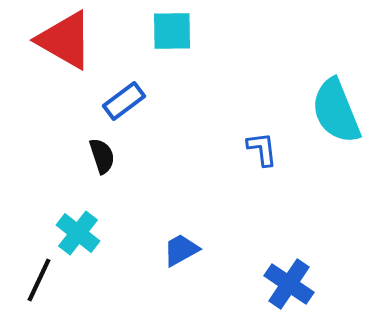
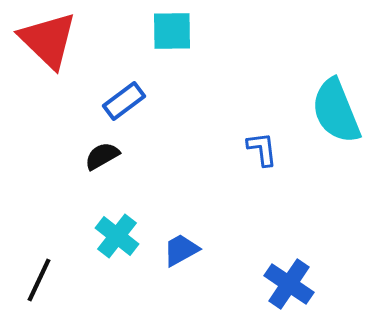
red triangle: moved 17 px left; rotated 14 degrees clockwise
black semicircle: rotated 102 degrees counterclockwise
cyan cross: moved 39 px right, 3 px down
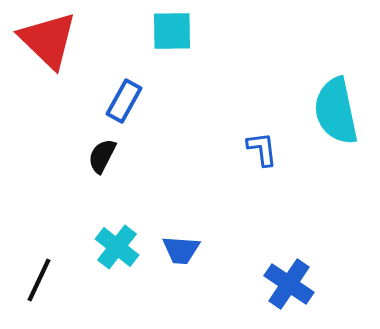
blue rectangle: rotated 24 degrees counterclockwise
cyan semicircle: rotated 10 degrees clockwise
black semicircle: rotated 33 degrees counterclockwise
cyan cross: moved 11 px down
blue trapezoid: rotated 147 degrees counterclockwise
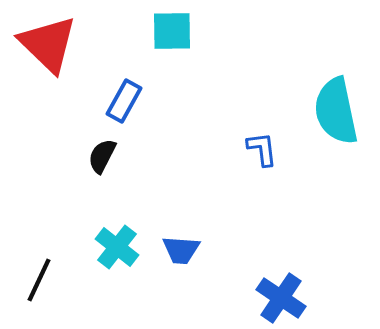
red triangle: moved 4 px down
blue cross: moved 8 px left, 14 px down
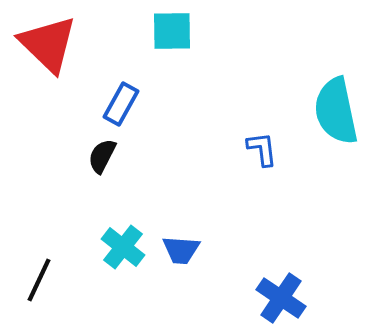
blue rectangle: moved 3 px left, 3 px down
cyan cross: moved 6 px right
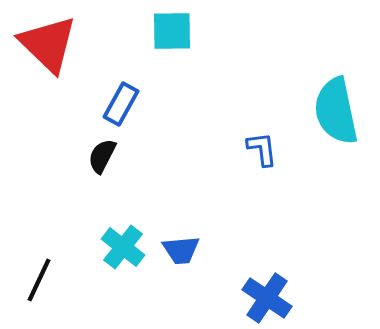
blue trapezoid: rotated 9 degrees counterclockwise
blue cross: moved 14 px left
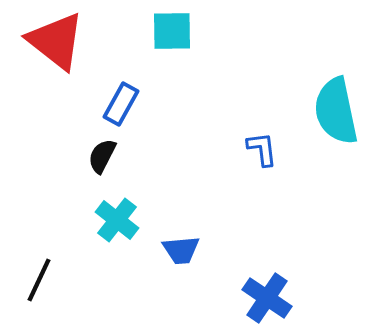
red triangle: moved 8 px right, 3 px up; rotated 6 degrees counterclockwise
cyan cross: moved 6 px left, 27 px up
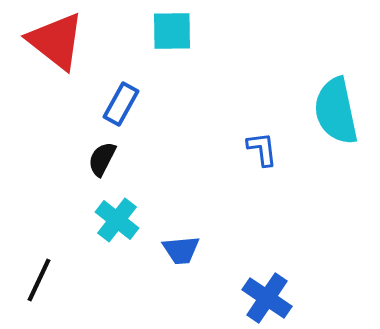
black semicircle: moved 3 px down
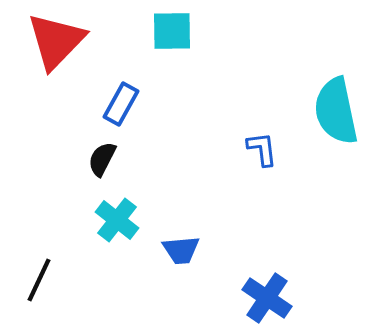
red triangle: rotated 36 degrees clockwise
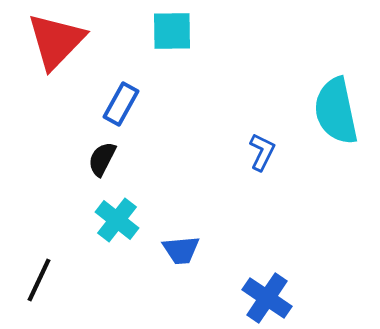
blue L-shape: moved 3 px down; rotated 33 degrees clockwise
